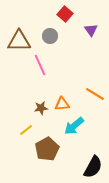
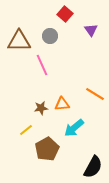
pink line: moved 2 px right
cyan arrow: moved 2 px down
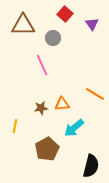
purple triangle: moved 1 px right, 6 px up
gray circle: moved 3 px right, 2 px down
brown triangle: moved 4 px right, 16 px up
yellow line: moved 11 px left, 4 px up; rotated 40 degrees counterclockwise
black semicircle: moved 2 px left, 1 px up; rotated 15 degrees counterclockwise
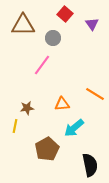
pink line: rotated 60 degrees clockwise
brown star: moved 14 px left
black semicircle: moved 1 px left, 1 px up; rotated 25 degrees counterclockwise
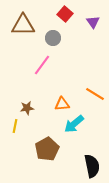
purple triangle: moved 1 px right, 2 px up
cyan arrow: moved 4 px up
black semicircle: moved 2 px right, 1 px down
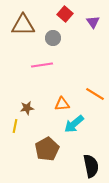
pink line: rotated 45 degrees clockwise
black semicircle: moved 1 px left
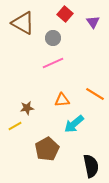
brown triangle: moved 2 px up; rotated 30 degrees clockwise
pink line: moved 11 px right, 2 px up; rotated 15 degrees counterclockwise
orange triangle: moved 4 px up
yellow line: rotated 48 degrees clockwise
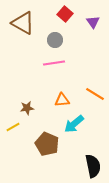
gray circle: moved 2 px right, 2 px down
pink line: moved 1 px right; rotated 15 degrees clockwise
yellow line: moved 2 px left, 1 px down
brown pentagon: moved 5 px up; rotated 20 degrees counterclockwise
black semicircle: moved 2 px right
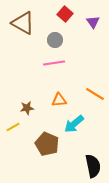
orange triangle: moved 3 px left
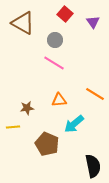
pink line: rotated 40 degrees clockwise
yellow line: rotated 24 degrees clockwise
